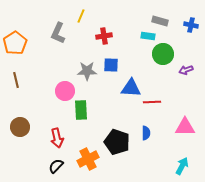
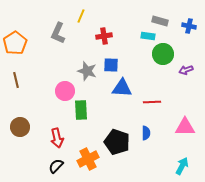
blue cross: moved 2 px left, 1 px down
gray star: rotated 18 degrees clockwise
blue triangle: moved 9 px left
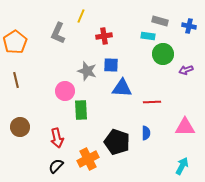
orange pentagon: moved 1 px up
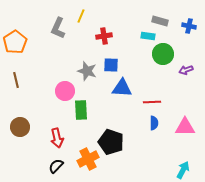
gray L-shape: moved 5 px up
blue semicircle: moved 8 px right, 10 px up
black pentagon: moved 6 px left
cyan arrow: moved 1 px right, 4 px down
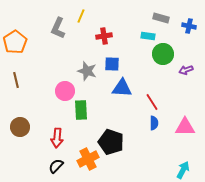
gray rectangle: moved 1 px right, 3 px up
blue square: moved 1 px right, 1 px up
red line: rotated 60 degrees clockwise
red arrow: rotated 18 degrees clockwise
